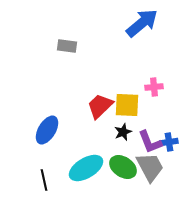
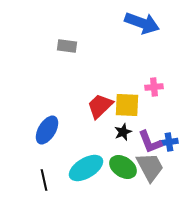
blue arrow: rotated 60 degrees clockwise
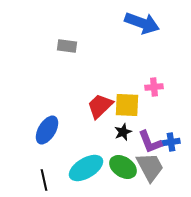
blue cross: moved 2 px right
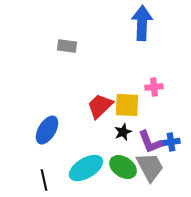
blue arrow: rotated 108 degrees counterclockwise
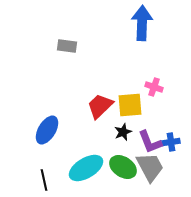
pink cross: rotated 24 degrees clockwise
yellow square: moved 3 px right; rotated 8 degrees counterclockwise
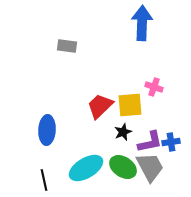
blue ellipse: rotated 28 degrees counterclockwise
purple L-shape: rotated 80 degrees counterclockwise
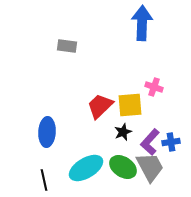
blue ellipse: moved 2 px down
purple L-shape: rotated 144 degrees clockwise
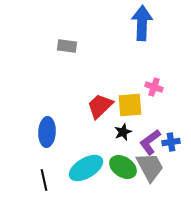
purple L-shape: rotated 12 degrees clockwise
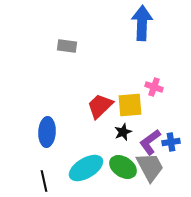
black line: moved 1 px down
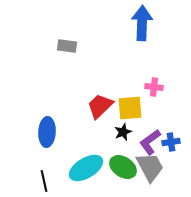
pink cross: rotated 12 degrees counterclockwise
yellow square: moved 3 px down
